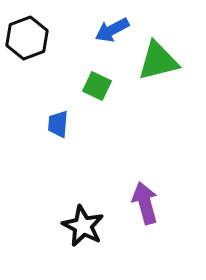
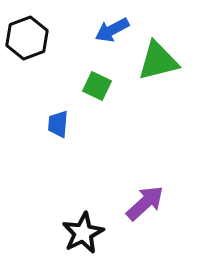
purple arrow: rotated 63 degrees clockwise
black star: moved 7 px down; rotated 18 degrees clockwise
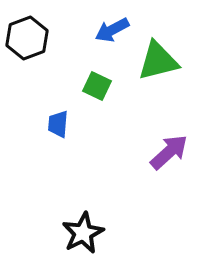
purple arrow: moved 24 px right, 51 px up
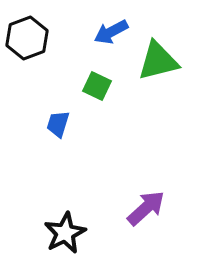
blue arrow: moved 1 px left, 2 px down
blue trapezoid: rotated 12 degrees clockwise
purple arrow: moved 23 px left, 56 px down
black star: moved 18 px left
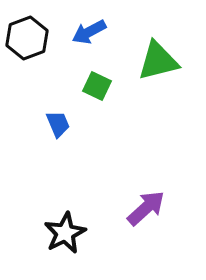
blue arrow: moved 22 px left
blue trapezoid: rotated 140 degrees clockwise
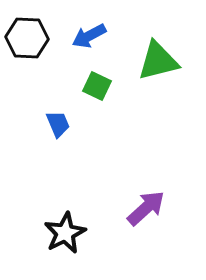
blue arrow: moved 4 px down
black hexagon: rotated 24 degrees clockwise
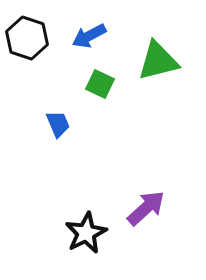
black hexagon: rotated 15 degrees clockwise
green square: moved 3 px right, 2 px up
black star: moved 21 px right
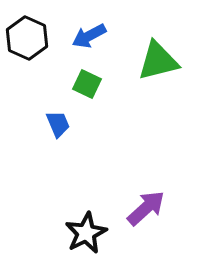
black hexagon: rotated 6 degrees clockwise
green square: moved 13 px left
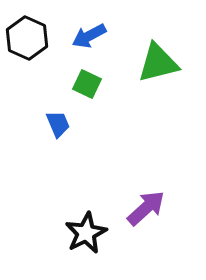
green triangle: moved 2 px down
